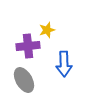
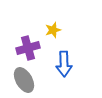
yellow star: moved 6 px right
purple cross: moved 2 px down; rotated 10 degrees counterclockwise
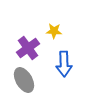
yellow star: moved 1 px right, 1 px down; rotated 21 degrees clockwise
purple cross: rotated 20 degrees counterclockwise
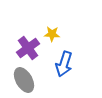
yellow star: moved 2 px left, 3 px down
blue arrow: rotated 20 degrees clockwise
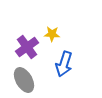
purple cross: moved 1 px left, 1 px up
